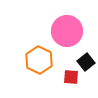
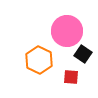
black square: moved 3 px left, 8 px up; rotated 18 degrees counterclockwise
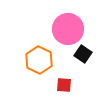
pink circle: moved 1 px right, 2 px up
red square: moved 7 px left, 8 px down
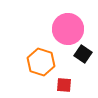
orange hexagon: moved 2 px right, 2 px down; rotated 8 degrees counterclockwise
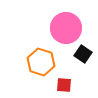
pink circle: moved 2 px left, 1 px up
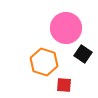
orange hexagon: moved 3 px right
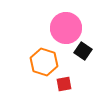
black square: moved 3 px up
red square: moved 1 px up; rotated 14 degrees counterclockwise
